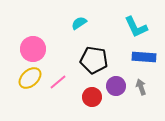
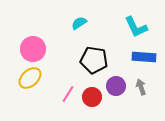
pink line: moved 10 px right, 12 px down; rotated 18 degrees counterclockwise
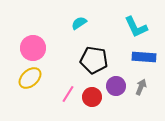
pink circle: moved 1 px up
gray arrow: rotated 42 degrees clockwise
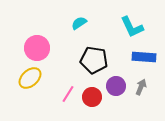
cyan L-shape: moved 4 px left
pink circle: moved 4 px right
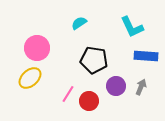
blue rectangle: moved 2 px right, 1 px up
red circle: moved 3 px left, 4 px down
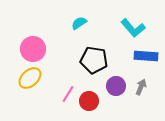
cyan L-shape: moved 1 px right, 1 px down; rotated 15 degrees counterclockwise
pink circle: moved 4 px left, 1 px down
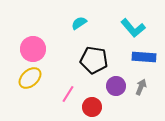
blue rectangle: moved 2 px left, 1 px down
red circle: moved 3 px right, 6 px down
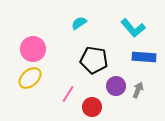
gray arrow: moved 3 px left, 3 px down
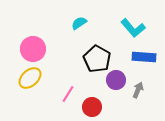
black pentagon: moved 3 px right, 1 px up; rotated 20 degrees clockwise
purple circle: moved 6 px up
